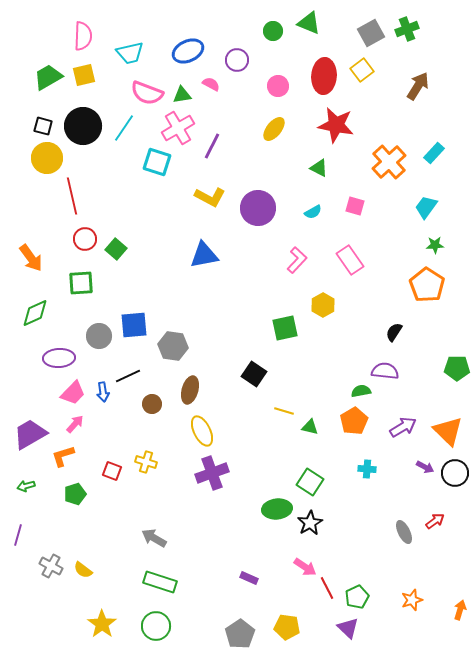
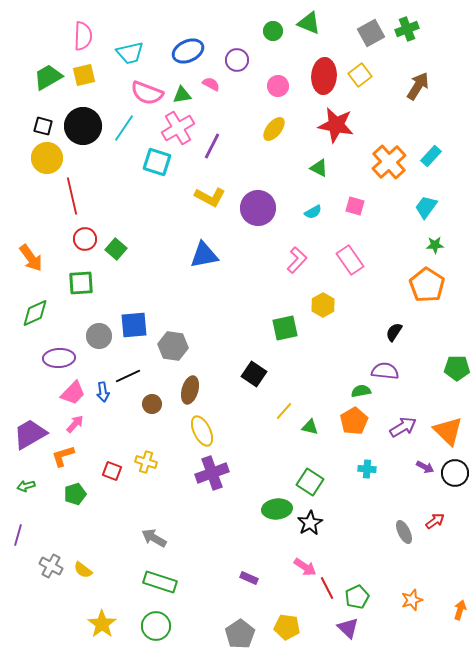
yellow square at (362, 70): moved 2 px left, 5 px down
cyan rectangle at (434, 153): moved 3 px left, 3 px down
yellow line at (284, 411): rotated 66 degrees counterclockwise
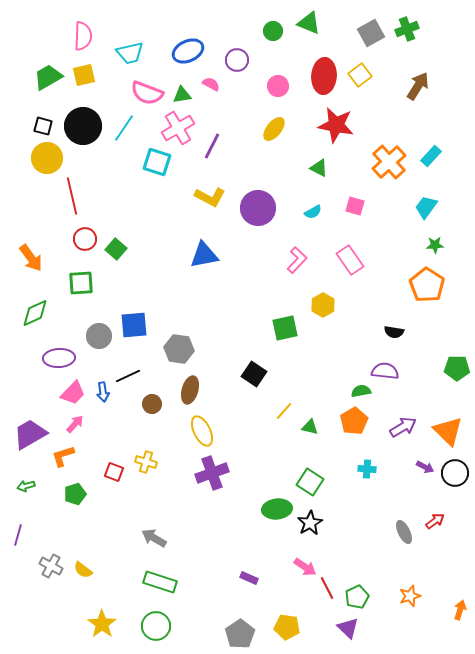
black semicircle at (394, 332): rotated 114 degrees counterclockwise
gray hexagon at (173, 346): moved 6 px right, 3 px down
red square at (112, 471): moved 2 px right, 1 px down
orange star at (412, 600): moved 2 px left, 4 px up
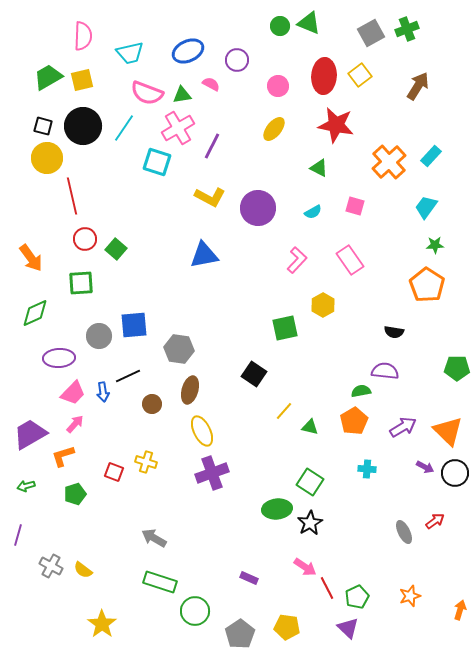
green circle at (273, 31): moved 7 px right, 5 px up
yellow square at (84, 75): moved 2 px left, 5 px down
green circle at (156, 626): moved 39 px right, 15 px up
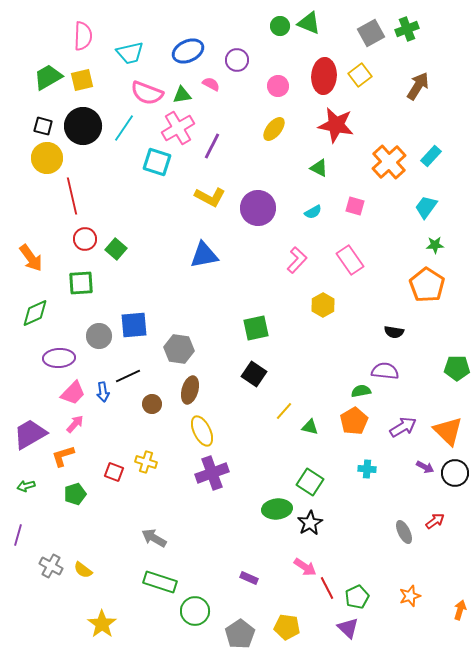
green square at (285, 328): moved 29 px left
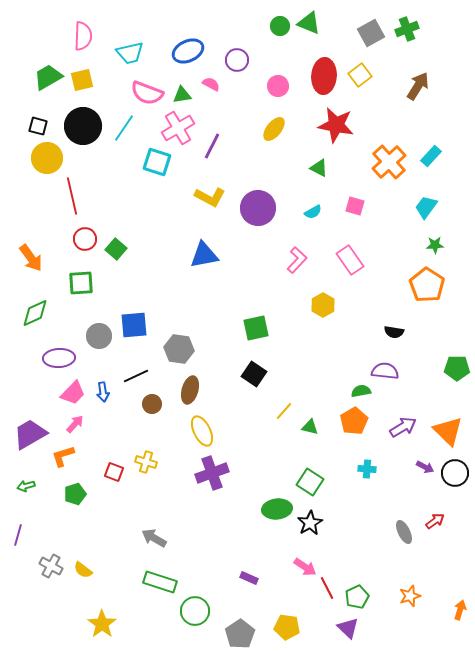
black square at (43, 126): moved 5 px left
black line at (128, 376): moved 8 px right
